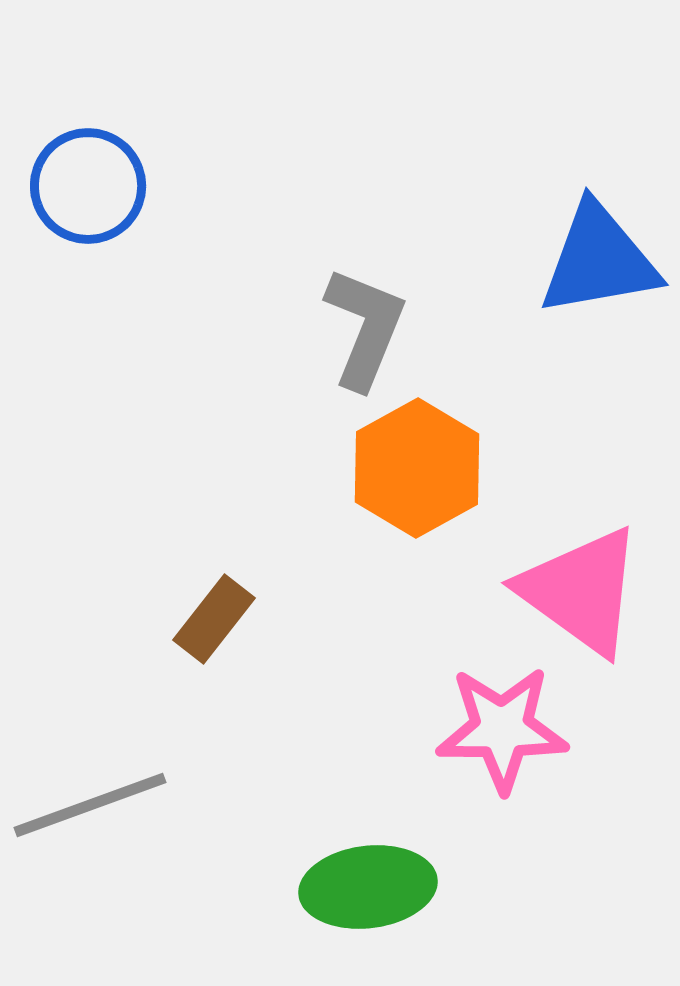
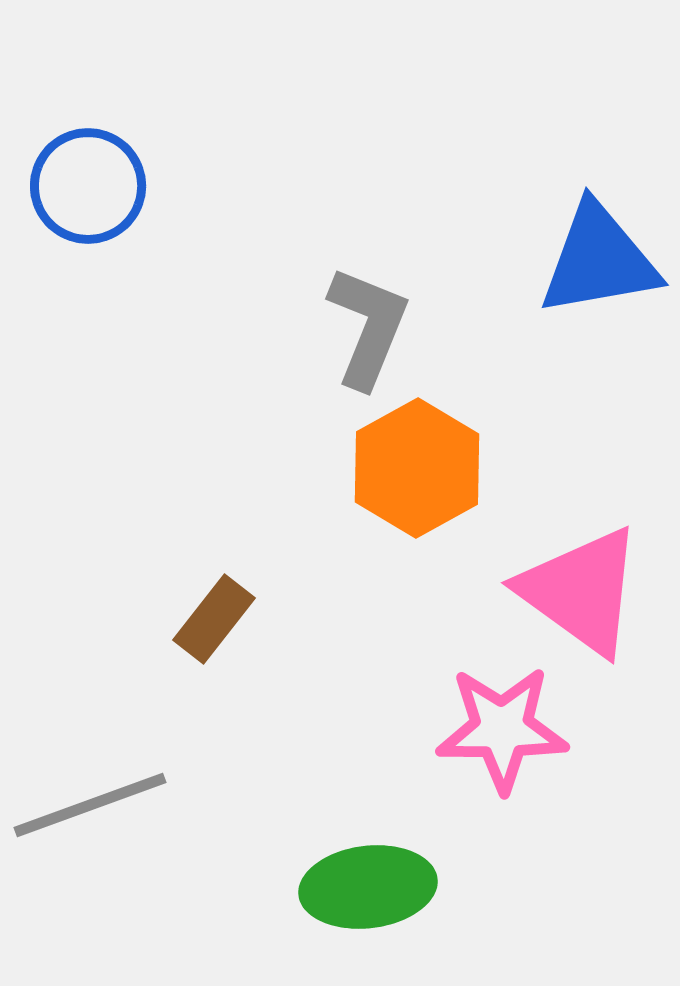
gray L-shape: moved 3 px right, 1 px up
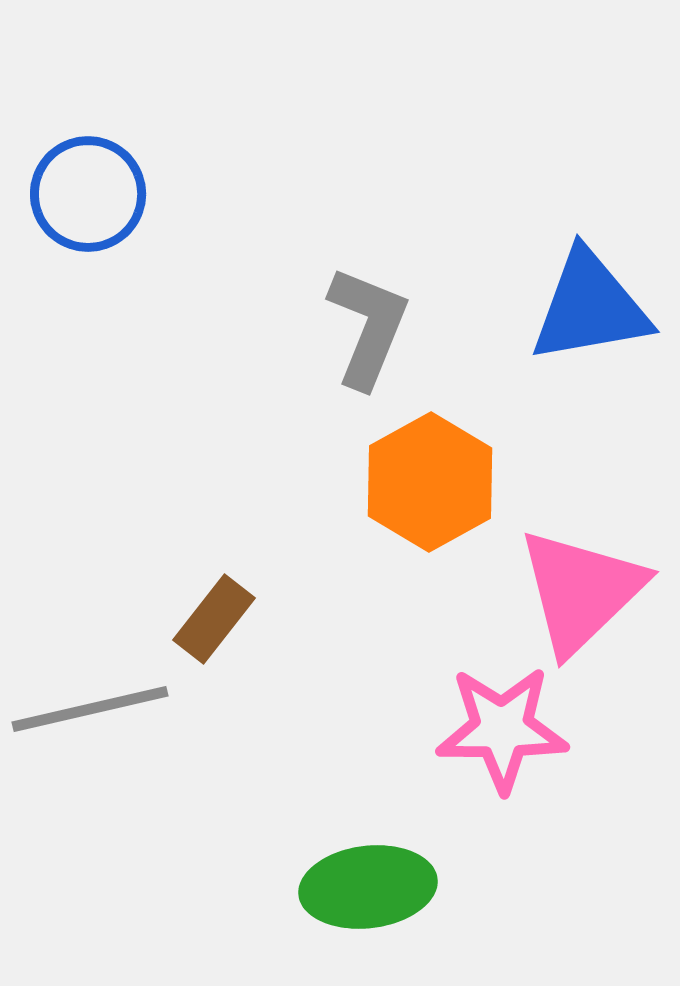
blue circle: moved 8 px down
blue triangle: moved 9 px left, 47 px down
orange hexagon: moved 13 px right, 14 px down
pink triangle: rotated 40 degrees clockwise
gray line: moved 96 px up; rotated 7 degrees clockwise
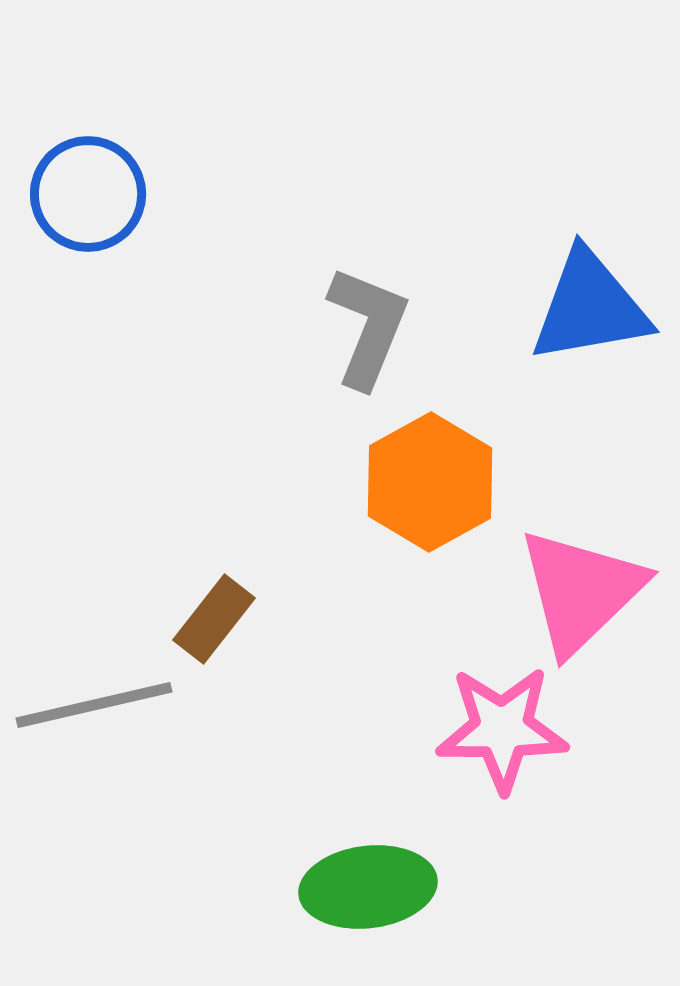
gray line: moved 4 px right, 4 px up
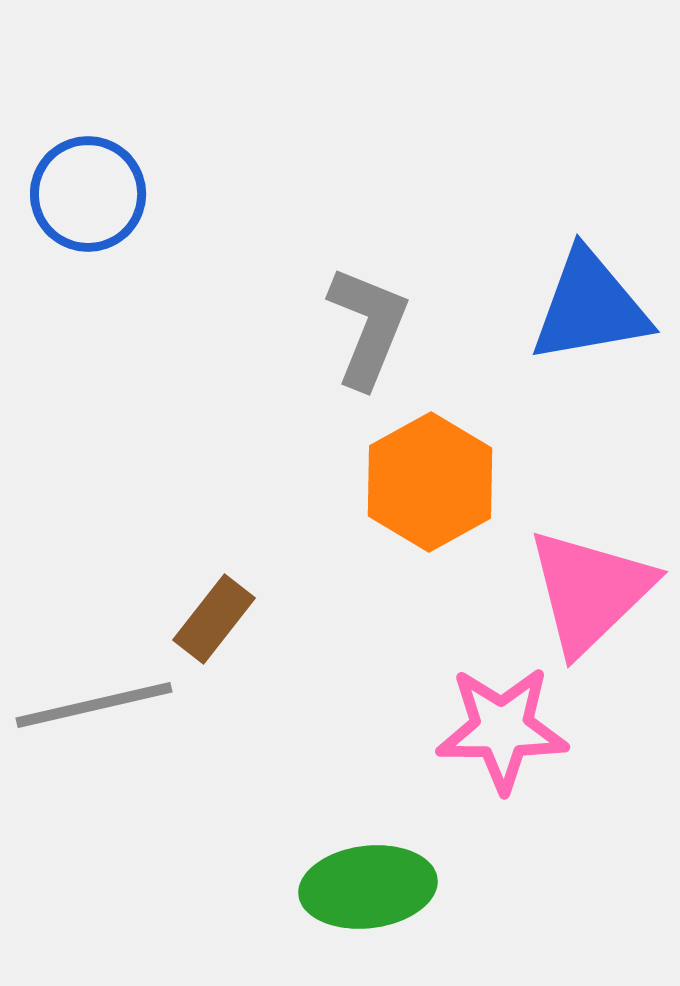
pink triangle: moved 9 px right
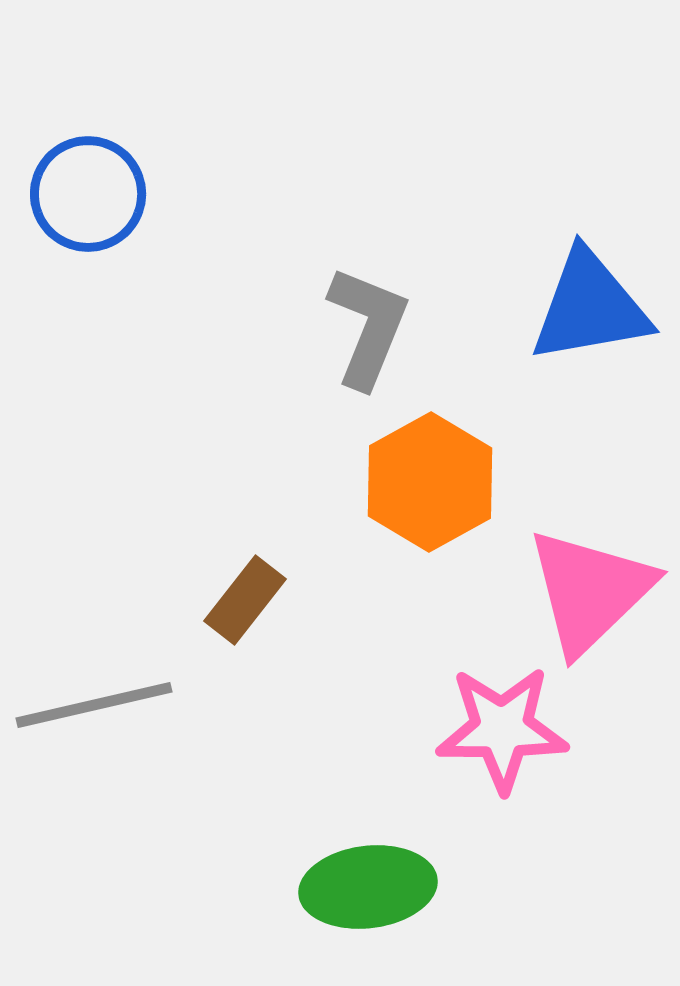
brown rectangle: moved 31 px right, 19 px up
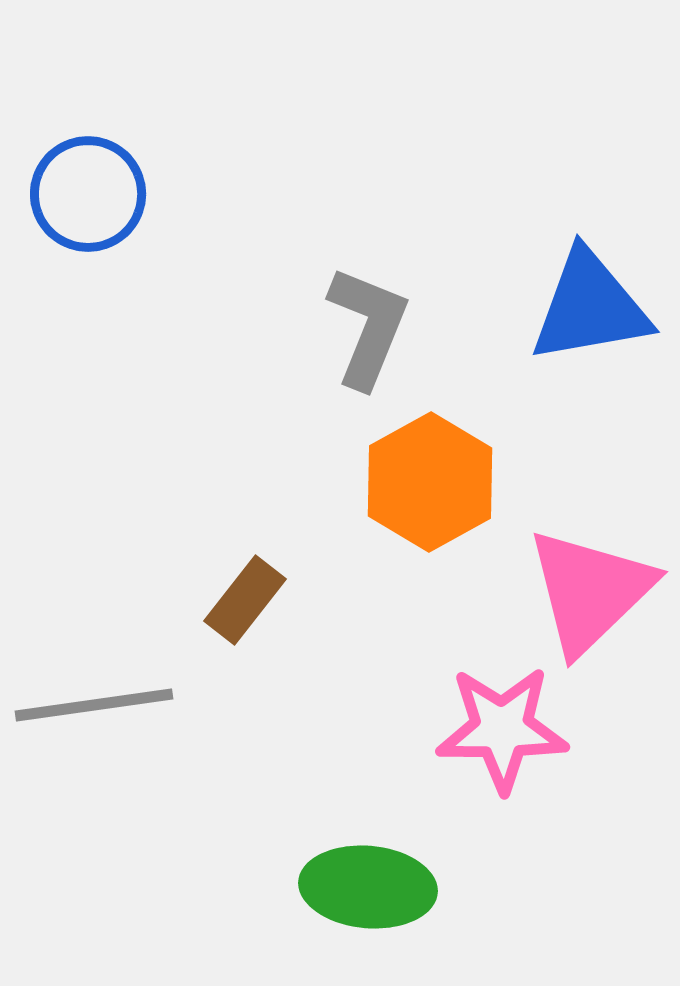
gray line: rotated 5 degrees clockwise
green ellipse: rotated 12 degrees clockwise
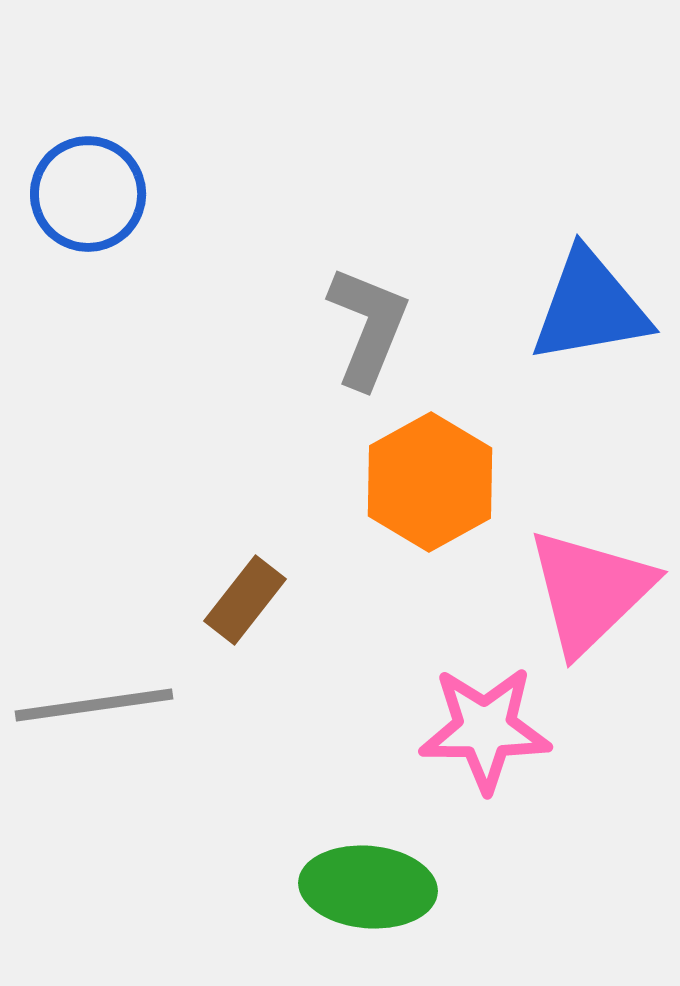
pink star: moved 17 px left
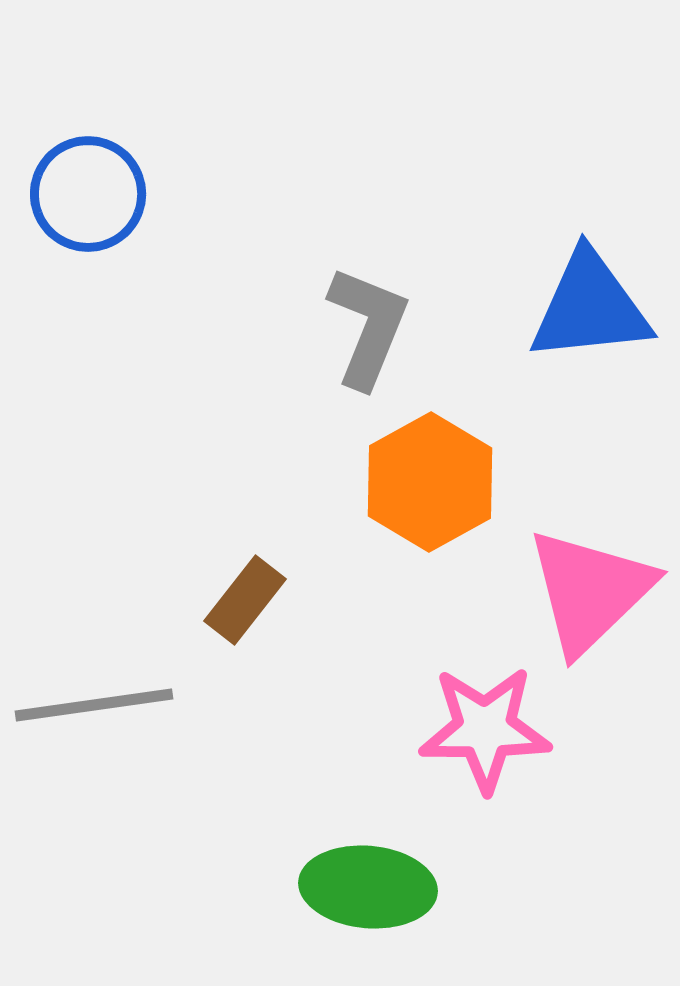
blue triangle: rotated 4 degrees clockwise
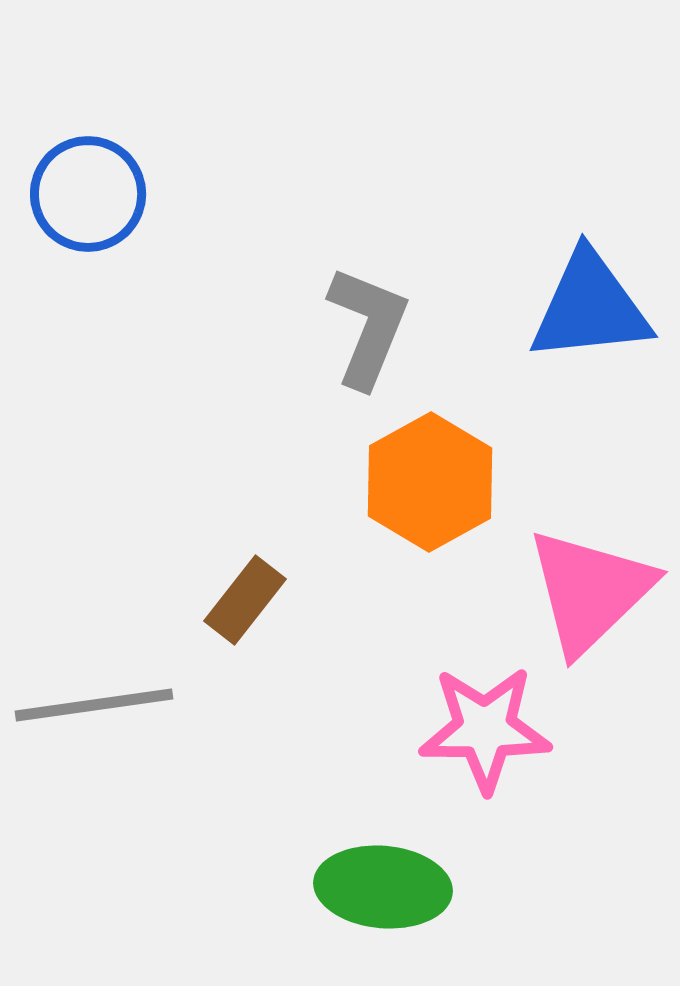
green ellipse: moved 15 px right
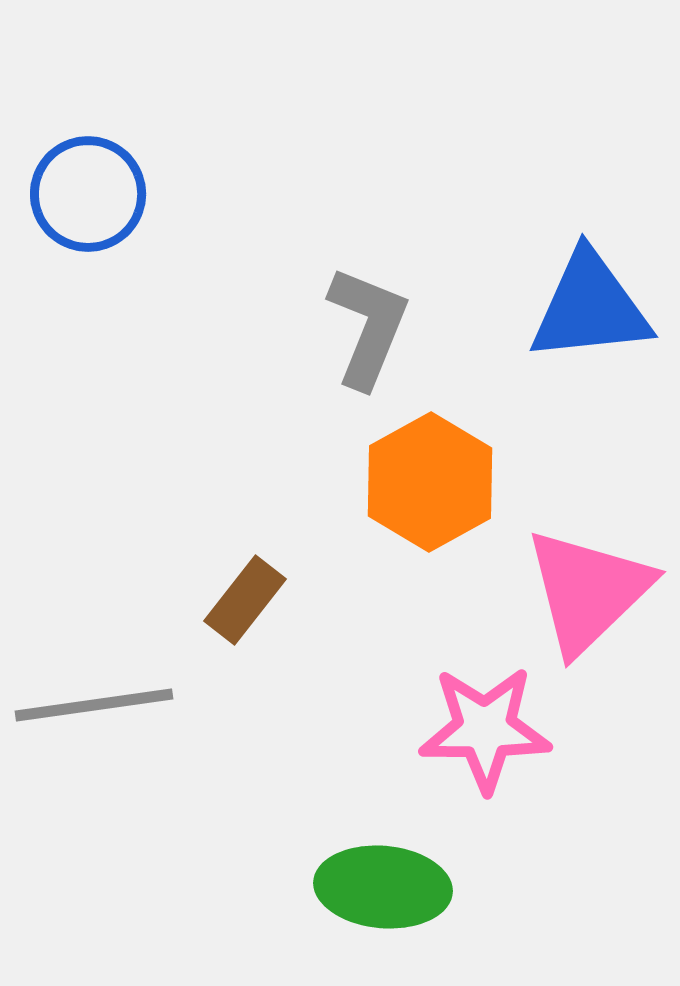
pink triangle: moved 2 px left
